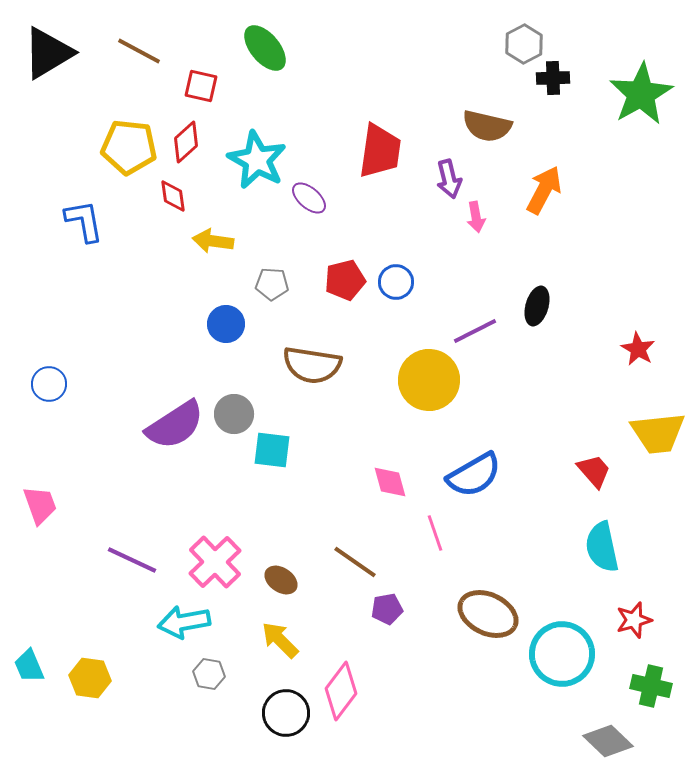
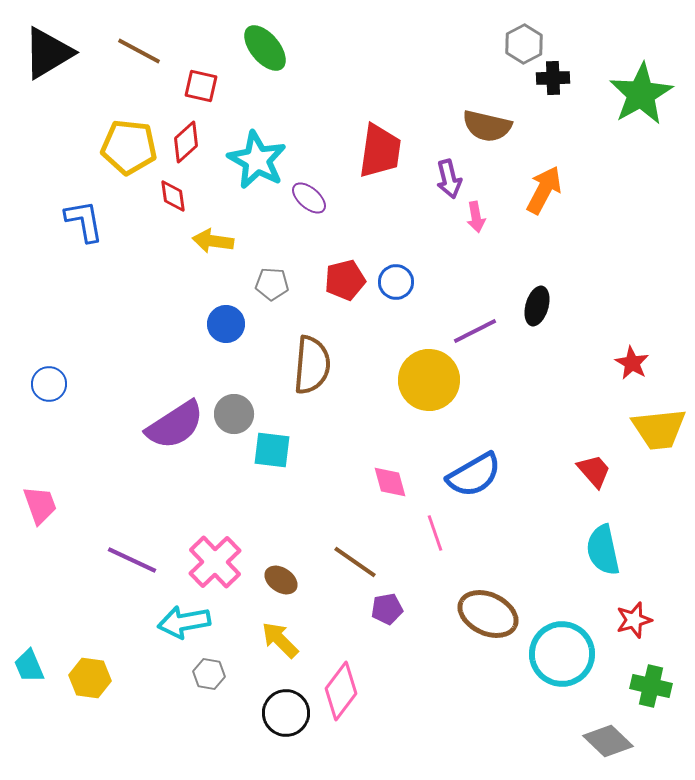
red star at (638, 349): moved 6 px left, 14 px down
brown semicircle at (312, 365): rotated 94 degrees counterclockwise
yellow trapezoid at (658, 433): moved 1 px right, 4 px up
cyan semicircle at (602, 547): moved 1 px right, 3 px down
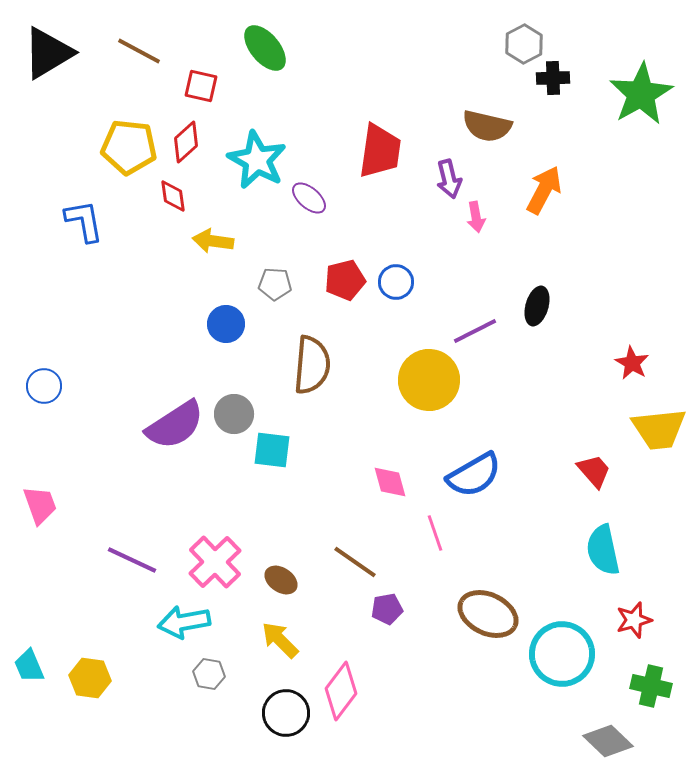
gray pentagon at (272, 284): moved 3 px right
blue circle at (49, 384): moved 5 px left, 2 px down
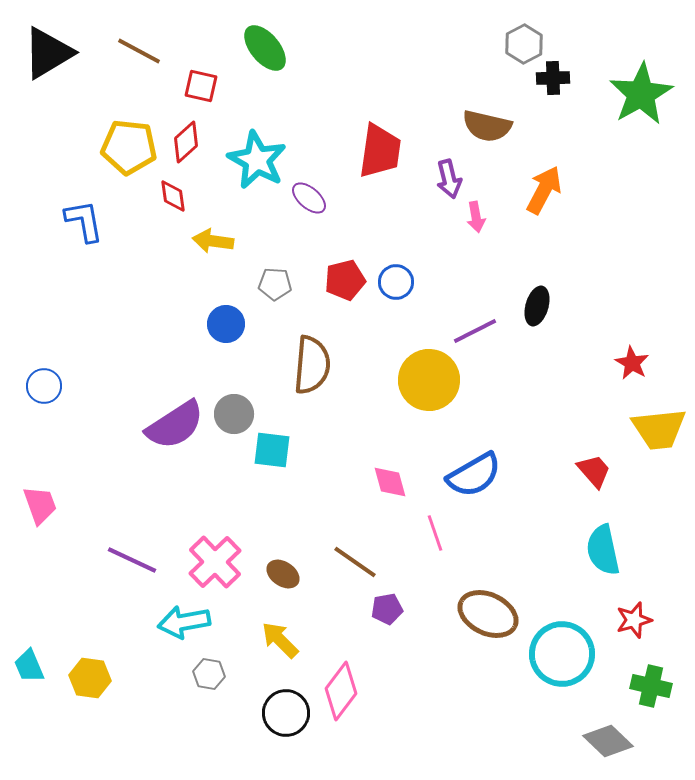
brown ellipse at (281, 580): moved 2 px right, 6 px up
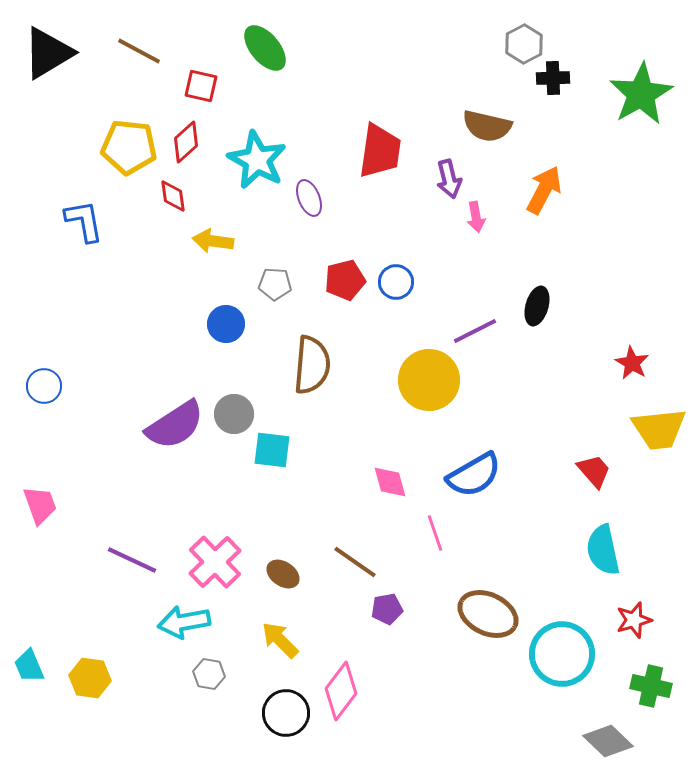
purple ellipse at (309, 198): rotated 27 degrees clockwise
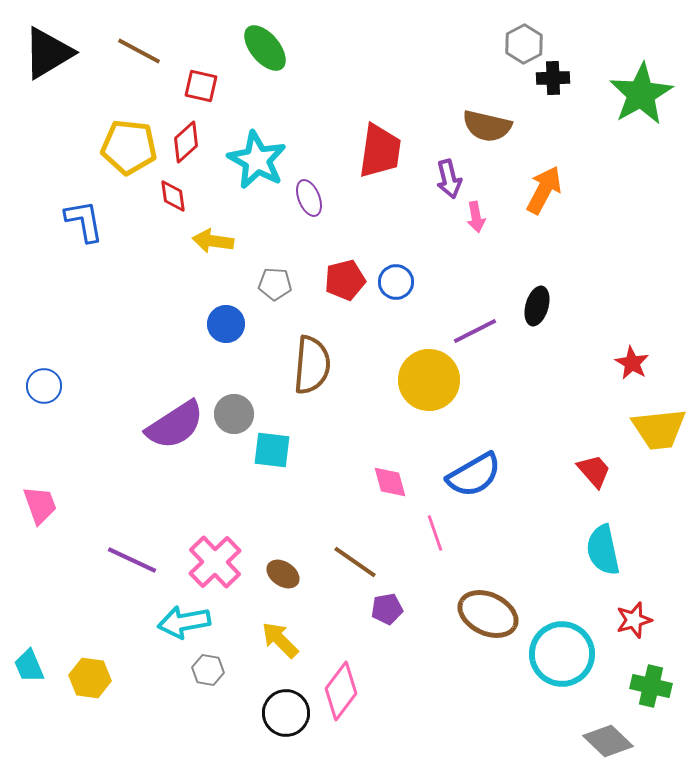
gray hexagon at (209, 674): moved 1 px left, 4 px up
